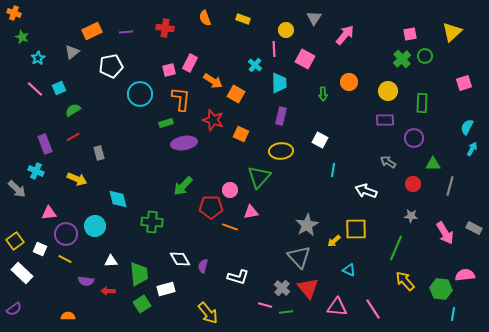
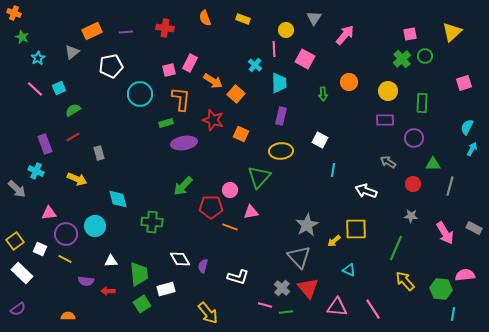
orange square at (236, 94): rotated 12 degrees clockwise
purple semicircle at (14, 309): moved 4 px right
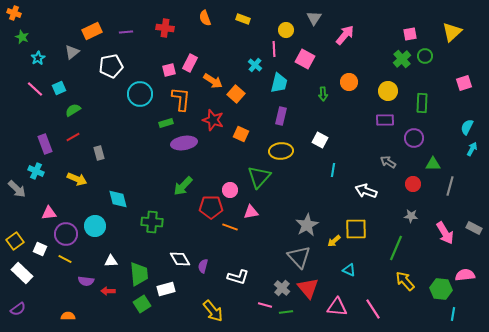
cyan trapezoid at (279, 83): rotated 15 degrees clockwise
yellow arrow at (208, 313): moved 5 px right, 2 px up
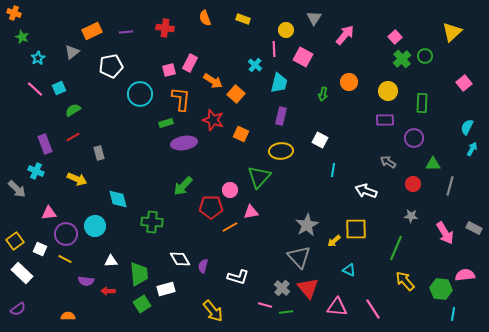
pink square at (410, 34): moved 15 px left, 3 px down; rotated 32 degrees counterclockwise
pink square at (305, 59): moved 2 px left, 2 px up
pink square at (464, 83): rotated 21 degrees counterclockwise
green arrow at (323, 94): rotated 16 degrees clockwise
orange line at (230, 227): rotated 49 degrees counterclockwise
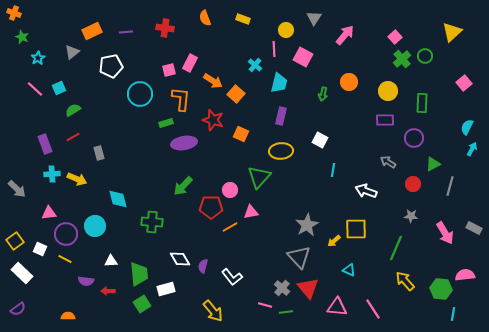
green triangle at (433, 164): rotated 28 degrees counterclockwise
cyan cross at (36, 171): moved 16 px right, 3 px down; rotated 28 degrees counterclockwise
white L-shape at (238, 277): moved 6 px left; rotated 35 degrees clockwise
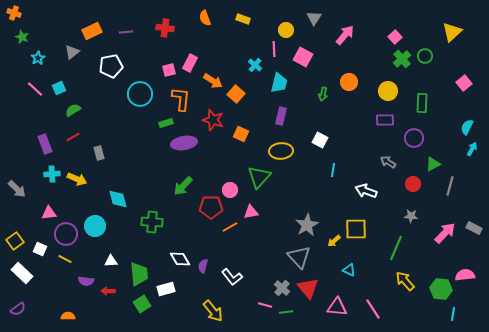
pink arrow at (445, 233): rotated 105 degrees counterclockwise
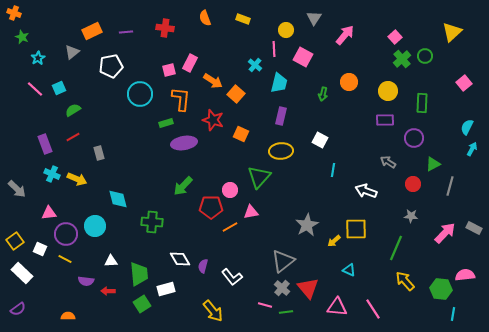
cyan cross at (52, 174): rotated 28 degrees clockwise
gray triangle at (299, 257): moved 16 px left, 4 px down; rotated 35 degrees clockwise
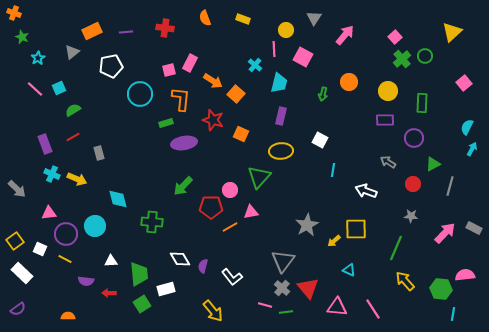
gray triangle at (283, 261): rotated 15 degrees counterclockwise
red arrow at (108, 291): moved 1 px right, 2 px down
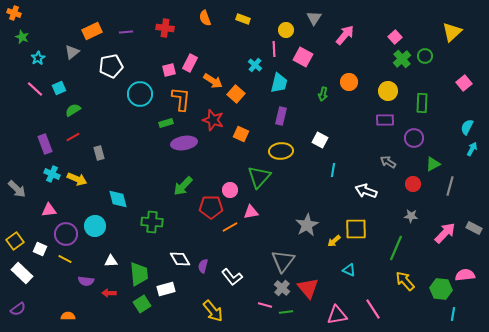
pink triangle at (49, 213): moved 3 px up
pink triangle at (337, 307): moved 8 px down; rotated 15 degrees counterclockwise
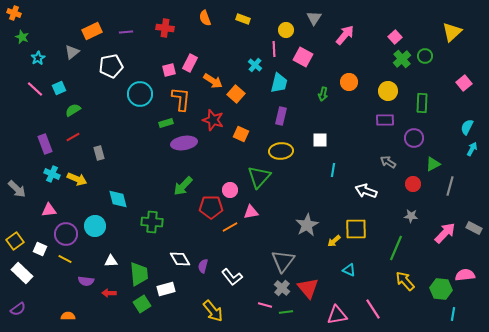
white square at (320, 140): rotated 28 degrees counterclockwise
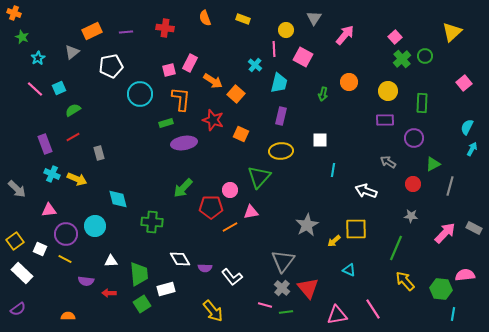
green arrow at (183, 186): moved 2 px down
purple semicircle at (203, 266): moved 2 px right, 2 px down; rotated 104 degrees counterclockwise
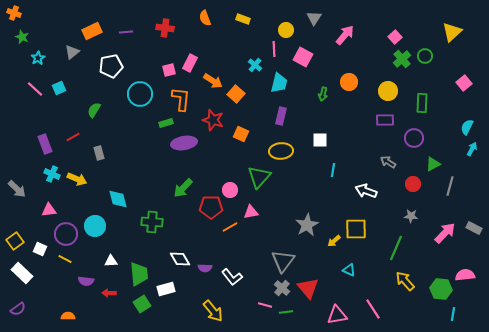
green semicircle at (73, 110): moved 21 px right; rotated 28 degrees counterclockwise
